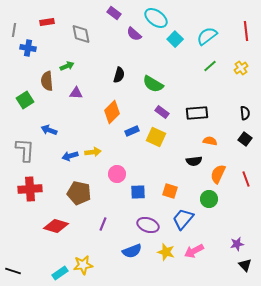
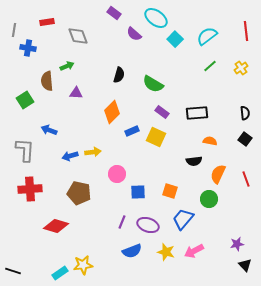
gray diamond at (81, 34): moved 3 px left, 2 px down; rotated 10 degrees counterclockwise
purple line at (103, 224): moved 19 px right, 2 px up
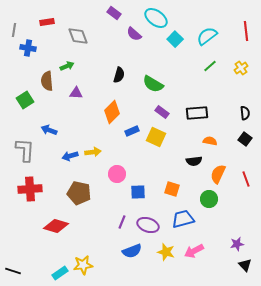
orange square at (170, 191): moved 2 px right, 2 px up
blue trapezoid at (183, 219): rotated 35 degrees clockwise
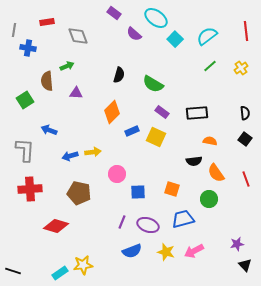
orange semicircle at (218, 174): moved 2 px left, 1 px up; rotated 60 degrees counterclockwise
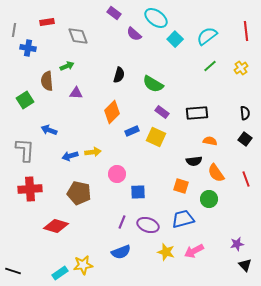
orange square at (172, 189): moved 9 px right, 3 px up
blue semicircle at (132, 251): moved 11 px left, 1 px down
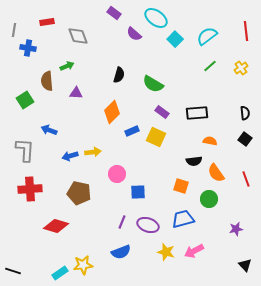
purple star at (237, 244): moved 1 px left, 15 px up
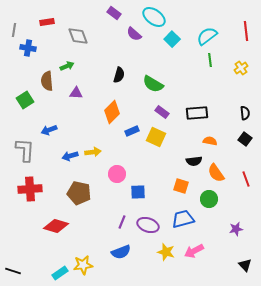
cyan ellipse at (156, 18): moved 2 px left, 1 px up
cyan square at (175, 39): moved 3 px left
green line at (210, 66): moved 6 px up; rotated 56 degrees counterclockwise
blue arrow at (49, 130): rotated 42 degrees counterclockwise
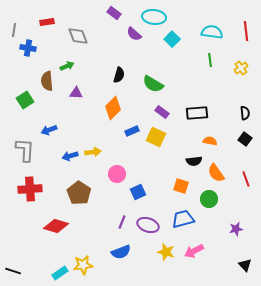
cyan ellipse at (154, 17): rotated 30 degrees counterclockwise
cyan semicircle at (207, 36): moved 5 px right, 4 px up; rotated 45 degrees clockwise
orange diamond at (112, 112): moved 1 px right, 4 px up
blue square at (138, 192): rotated 21 degrees counterclockwise
brown pentagon at (79, 193): rotated 20 degrees clockwise
